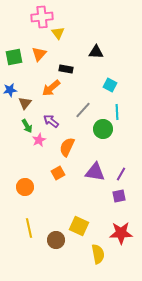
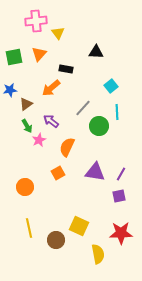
pink cross: moved 6 px left, 4 px down
cyan square: moved 1 px right, 1 px down; rotated 24 degrees clockwise
brown triangle: moved 1 px right, 1 px down; rotated 16 degrees clockwise
gray line: moved 2 px up
green circle: moved 4 px left, 3 px up
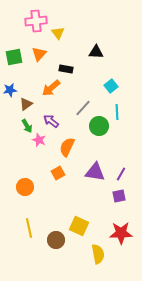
pink star: rotated 24 degrees counterclockwise
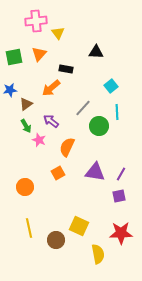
green arrow: moved 1 px left
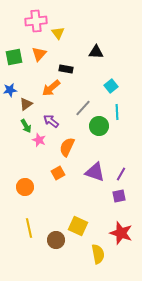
purple triangle: rotated 10 degrees clockwise
yellow square: moved 1 px left
red star: rotated 20 degrees clockwise
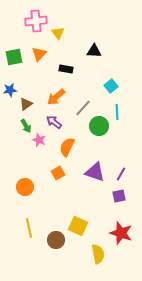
black triangle: moved 2 px left, 1 px up
orange arrow: moved 5 px right, 9 px down
purple arrow: moved 3 px right, 1 px down
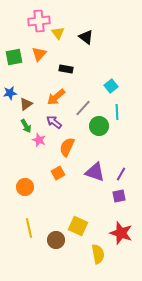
pink cross: moved 3 px right
black triangle: moved 8 px left, 14 px up; rotated 35 degrees clockwise
blue star: moved 3 px down
